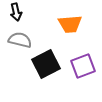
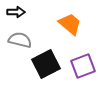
black arrow: rotated 78 degrees counterclockwise
orange trapezoid: rotated 135 degrees counterclockwise
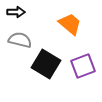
black square: rotated 32 degrees counterclockwise
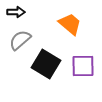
gray semicircle: rotated 55 degrees counterclockwise
purple square: rotated 20 degrees clockwise
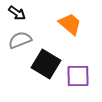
black arrow: moved 1 px right, 1 px down; rotated 36 degrees clockwise
gray semicircle: rotated 20 degrees clockwise
purple square: moved 5 px left, 10 px down
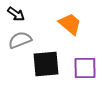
black arrow: moved 1 px left, 1 px down
black square: rotated 36 degrees counterclockwise
purple square: moved 7 px right, 8 px up
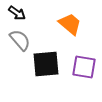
black arrow: moved 1 px right, 1 px up
gray semicircle: rotated 70 degrees clockwise
purple square: moved 1 px left, 1 px up; rotated 10 degrees clockwise
